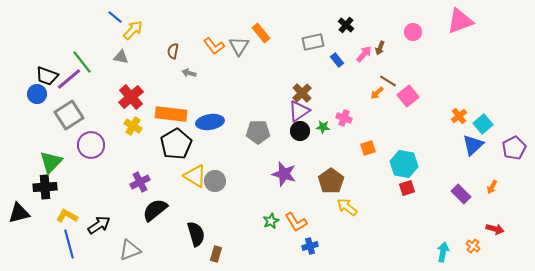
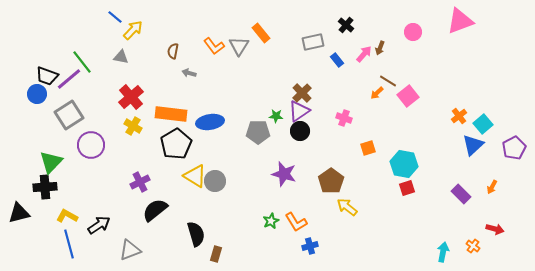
green star at (323, 127): moved 47 px left, 11 px up
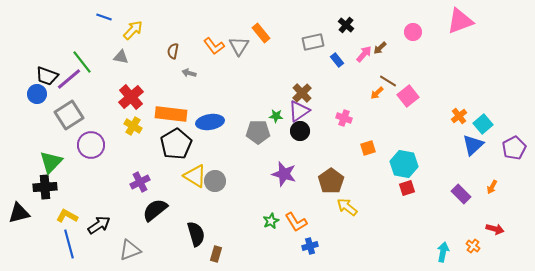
blue line at (115, 17): moved 11 px left; rotated 21 degrees counterclockwise
brown arrow at (380, 48): rotated 24 degrees clockwise
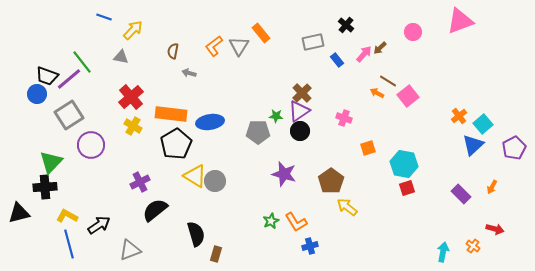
orange L-shape at (214, 46): rotated 90 degrees clockwise
orange arrow at (377, 93): rotated 72 degrees clockwise
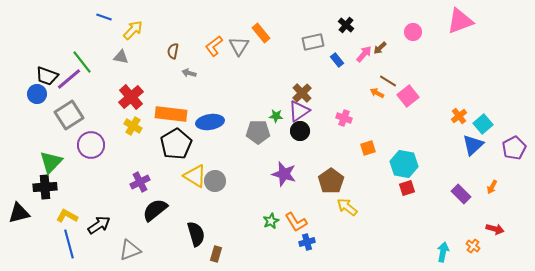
blue cross at (310, 246): moved 3 px left, 4 px up
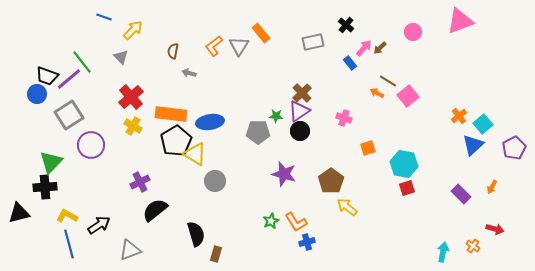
pink arrow at (364, 54): moved 6 px up
gray triangle at (121, 57): rotated 35 degrees clockwise
blue rectangle at (337, 60): moved 13 px right, 3 px down
black pentagon at (176, 144): moved 3 px up
yellow triangle at (195, 176): moved 22 px up
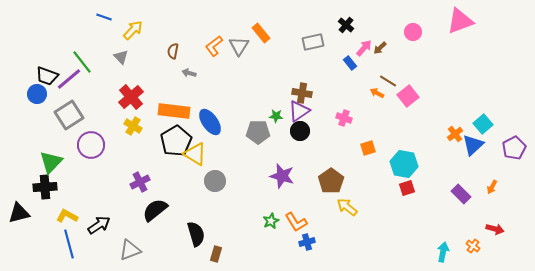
brown cross at (302, 93): rotated 36 degrees counterclockwise
orange rectangle at (171, 114): moved 3 px right, 3 px up
orange cross at (459, 116): moved 4 px left, 18 px down
blue ellipse at (210, 122): rotated 64 degrees clockwise
purple star at (284, 174): moved 2 px left, 2 px down
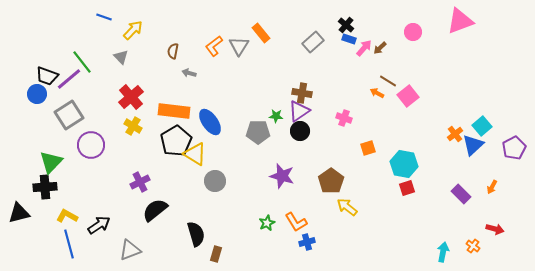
gray rectangle at (313, 42): rotated 30 degrees counterclockwise
blue rectangle at (350, 63): moved 1 px left, 24 px up; rotated 32 degrees counterclockwise
cyan square at (483, 124): moved 1 px left, 2 px down
green star at (271, 221): moved 4 px left, 2 px down
